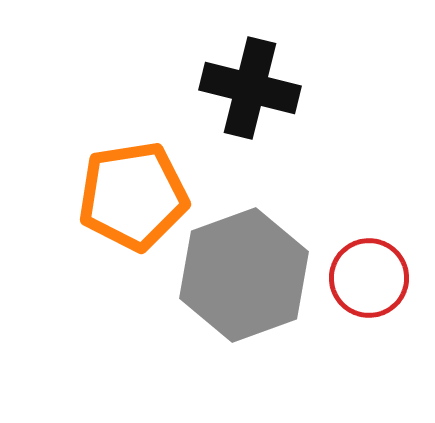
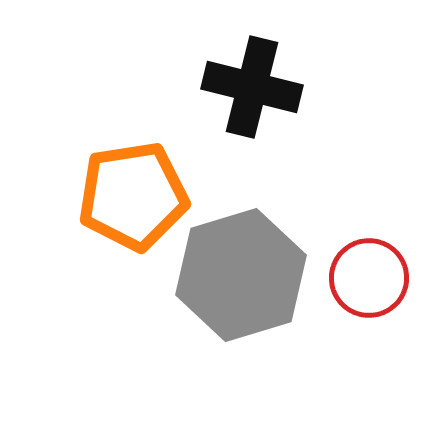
black cross: moved 2 px right, 1 px up
gray hexagon: moved 3 px left; rotated 3 degrees clockwise
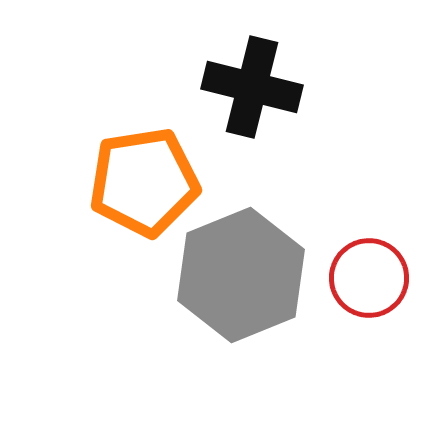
orange pentagon: moved 11 px right, 14 px up
gray hexagon: rotated 5 degrees counterclockwise
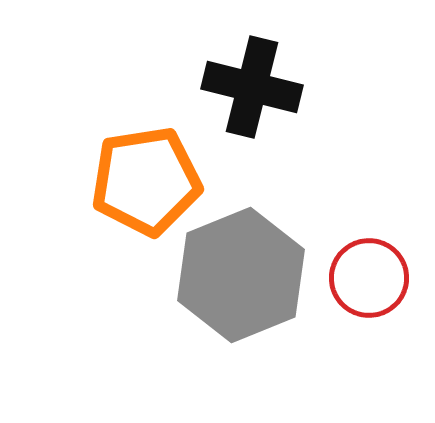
orange pentagon: moved 2 px right, 1 px up
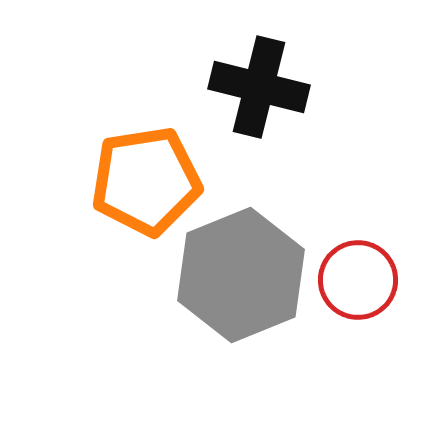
black cross: moved 7 px right
red circle: moved 11 px left, 2 px down
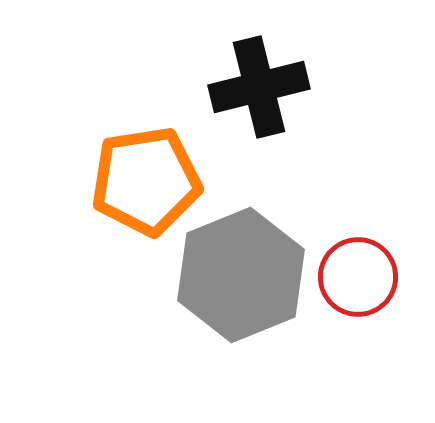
black cross: rotated 28 degrees counterclockwise
red circle: moved 3 px up
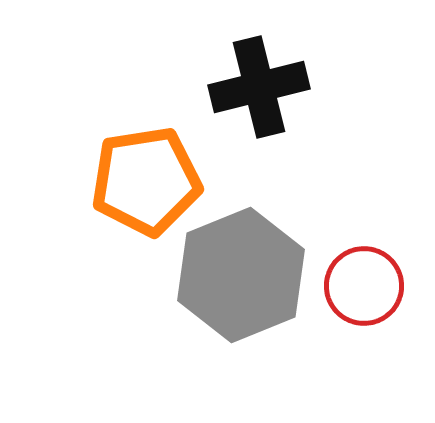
red circle: moved 6 px right, 9 px down
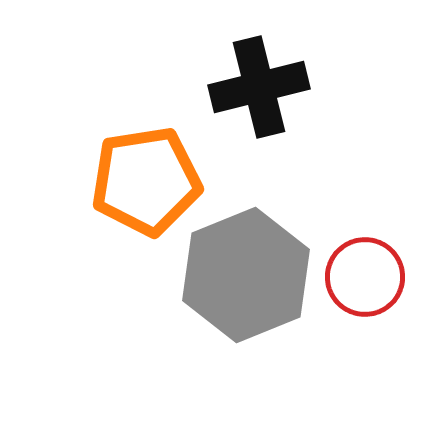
gray hexagon: moved 5 px right
red circle: moved 1 px right, 9 px up
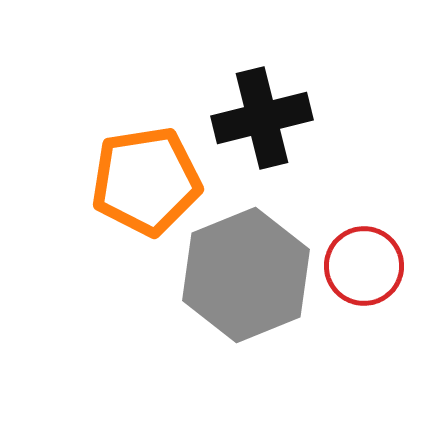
black cross: moved 3 px right, 31 px down
red circle: moved 1 px left, 11 px up
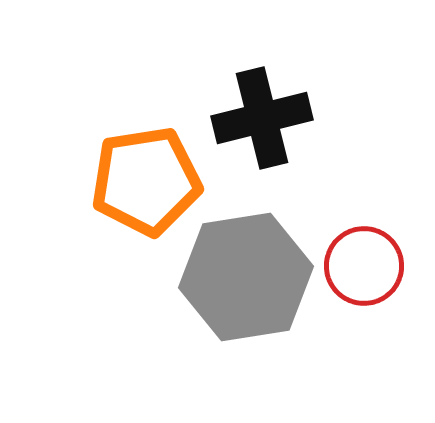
gray hexagon: moved 2 px down; rotated 13 degrees clockwise
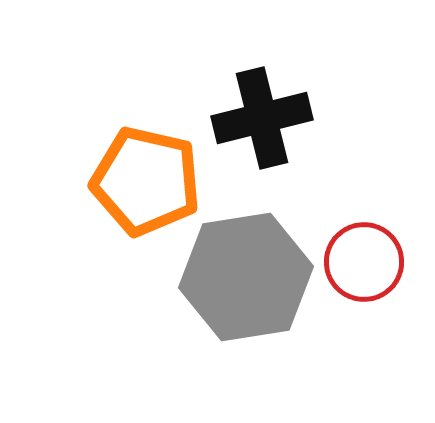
orange pentagon: rotated 22 degrees clockwise
red circle: moved 4 px up
